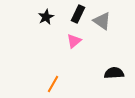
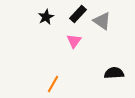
black rectangle: rotated 18 degrees clockwise
pink triangle: rotated 14 degrees counterclockwise
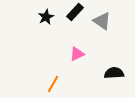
black rectangle: moved 3 px left, 2 px up
pink triangle: moved 3 px right, 13 px down; rotated 28 degrees clockwise
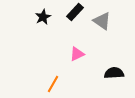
black star: moved 3 px left
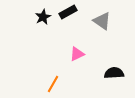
black rectangle: moved 7 px left; rotated 18 degrees clockwise
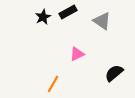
black semicircle: rotated 36 degrees counterclockwise
